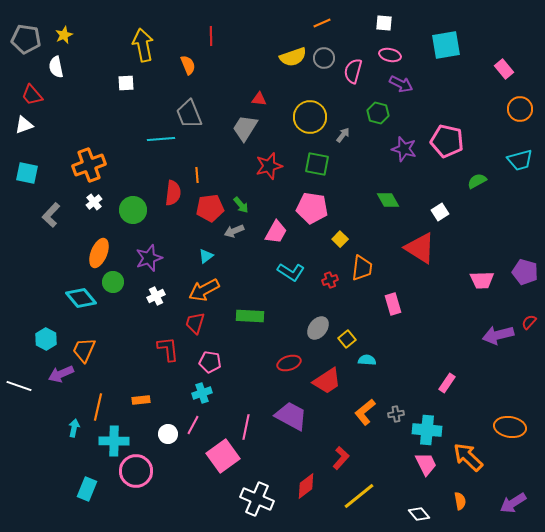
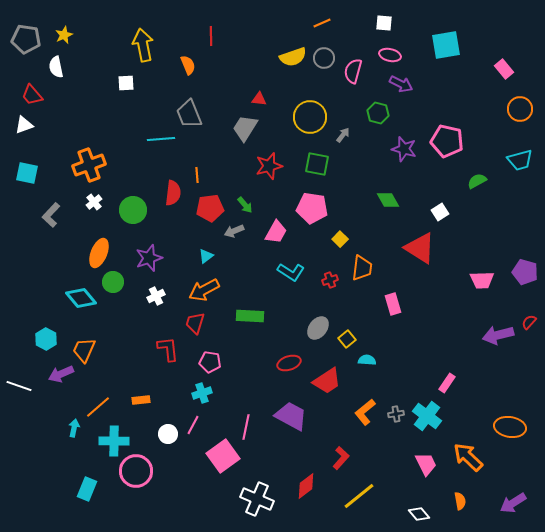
green arrow at (241, 205): moved 4 px right
orange line at (98, 407): rotated 36 degrees clockwise
cyan cross at (427, 430): moved 14 px up; rotated 32 degrees clockwise
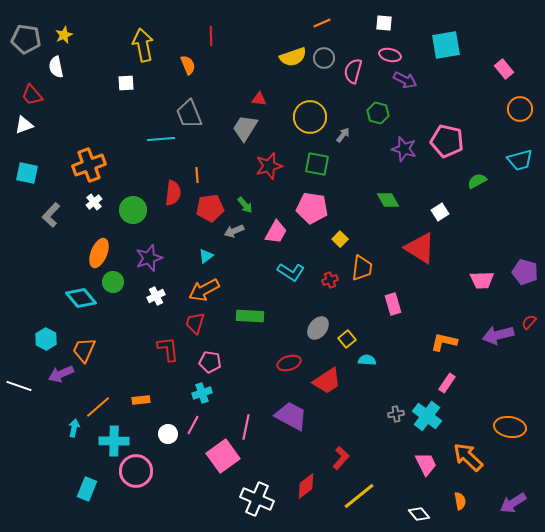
purple arrow at (401, 84): moved 4 px right, 4 px up
orange L-shape at (365, 412): moved 79 px right, 70 px up; rotated 52 degrees clockwise
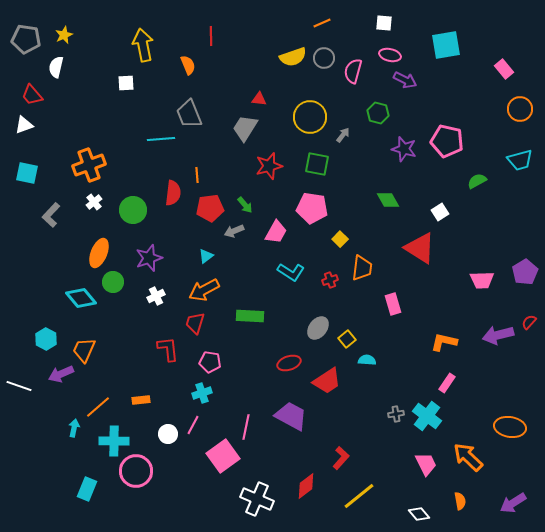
white semicircle at (56, 67): rotated 25 degrees clockwise
purple pentagon at (525, 272): rotated 25 degrees clockwise
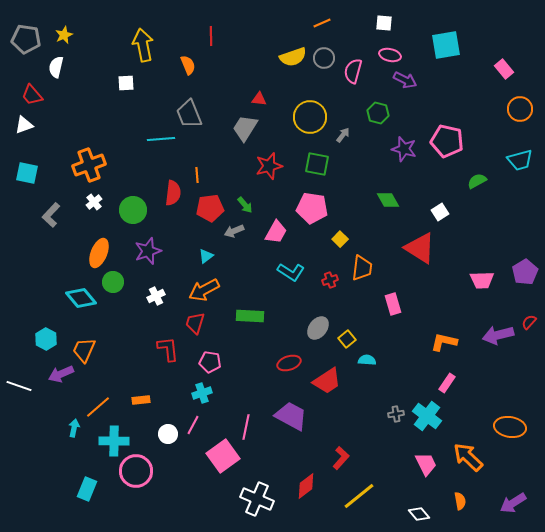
purple star at (149, 258): moved 1 px left, 7 px up
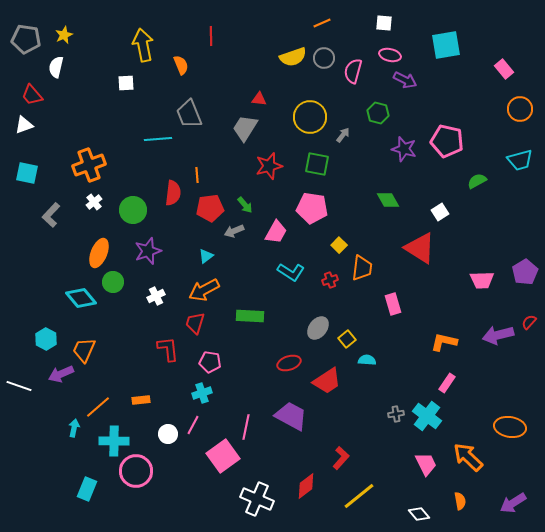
orange semicircle at (188, 65): moved 7 px left
cyan line at (161, 139): moved 3 px left
yellow square at (340, 239): moved 1 px left, 6 px down
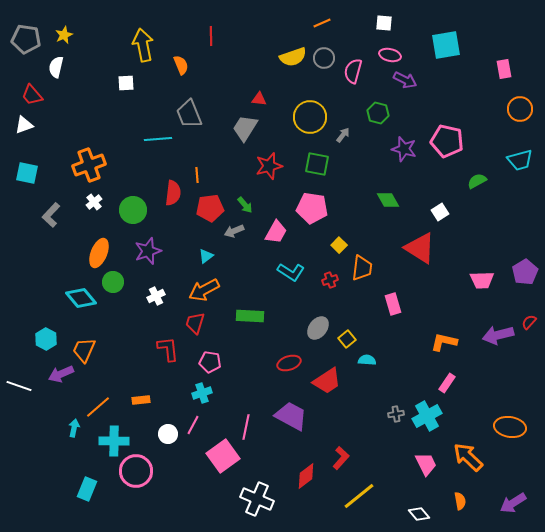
pink rectangle at (504, 69): rotated 30 degrees clockwise
cyan cross at (427, 416): rotated 24 degrees clockwise
red diamond at (306, 486): moved 10 px up
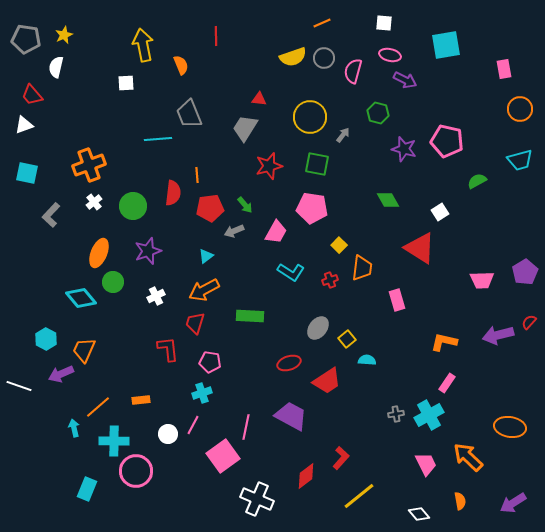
red line at (211, 36): moved 5 px right
green circle at (133, 210): moved 4 px up
pink rectangle at (393, 304): moved 4 px right, 4 px up
cyan cross at (427, 416): moved 2 px right, 1 px up
cyan arrow at (74, 428): rotated 24 degrees counterclockwise
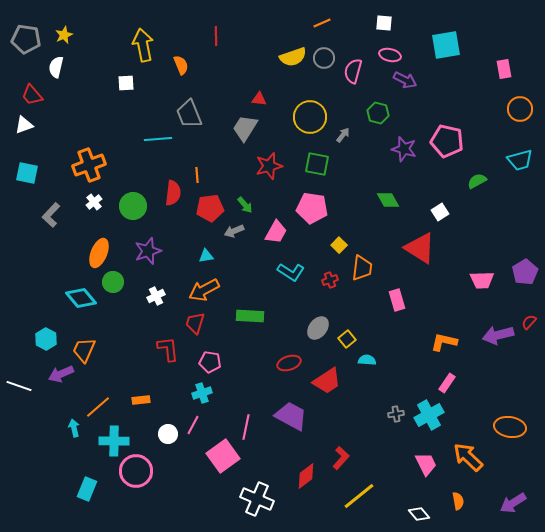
cyan triangle at (206, 256): rotated 28 degrees clockwise
orange semicircle at (460, 501): moved 2 px left
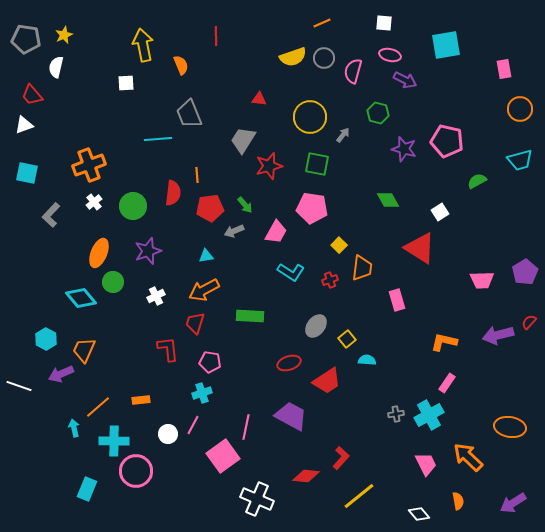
gray trapezoid at (245, 128): moved 2 px left, 12 px down
gray ellipse at (318, 328): moved 2 px left, 2 px up
red diamond at (306, 476): rotated 44 degrees clockwise
